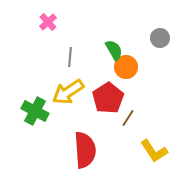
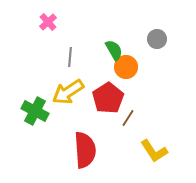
gray circle: moved 3 px left, 1 px down
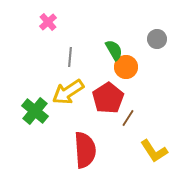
green cross: rotated 12 degrees clockwise
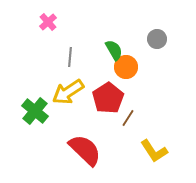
red semicircle: rotated 42 degrees counterclockwise
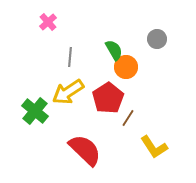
yellow L-shape: moved 4 px up
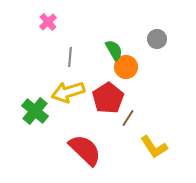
yellow arrow: rotated 16 degrees clockwise
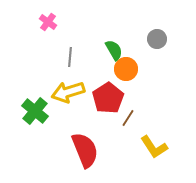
pink cross: rotated 12 degrees counterclockwise
orange circle: moved 2 px down
red semicircle: rotated 24 degrees clockwise
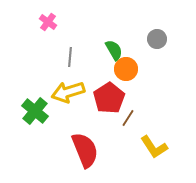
red pentagon: moved 1 px right
